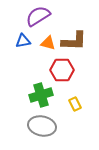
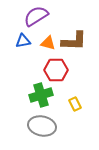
purple semicircle: moved 2 px left
red hexagon: moved 6 px left
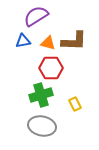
red hexagon: moved 5 px left, 2 px up
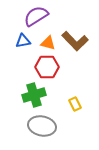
brown L-shape: moved 1 px right; rotated 44 degrees clockwise
red hexagon: moved 4 px left, 1 px up
green cross: moved 7 px left
